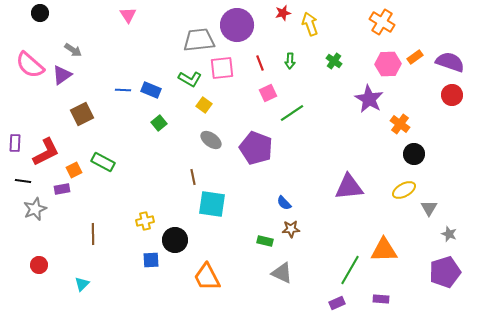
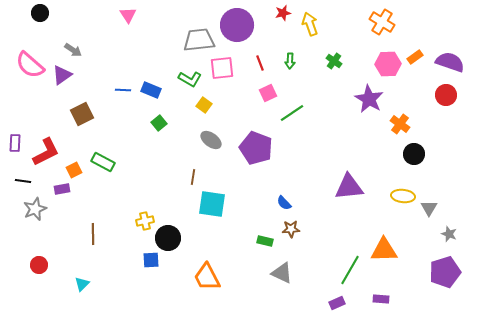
red circle at (452, 95): moved 6 px left
brown line at (193, 177): rotated 21 degrees clockwise
yellow ellipse at (404, 190): moved 1 px left, 6 px down; rotated 35 degrees clockwise
black circle at (175, 240): moved 7 px left, 2 px up
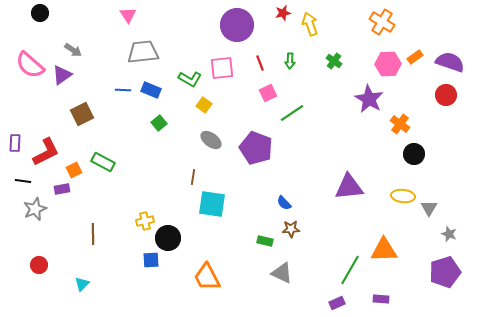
gray trapezoid at (199, 40): moved 56 px left, 12 px down
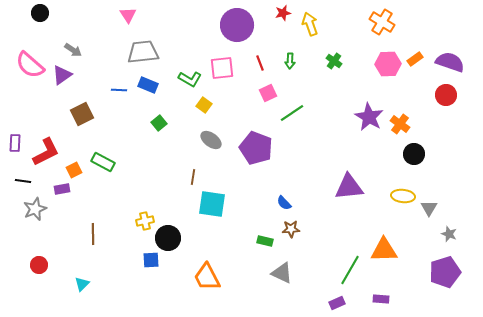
orange rectangle at (415, 57): moved 2 px down
blue line at (123, 90): moved 4 px left
blue rectangle at (151, 90): moved 3 px left, 5 px up
purple star at (369, 99): moved 18 px down
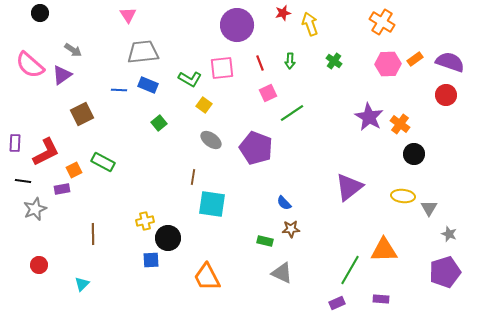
purple triangle at (349, 187): rotated 32 degrees counterclockwise
